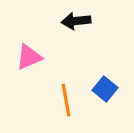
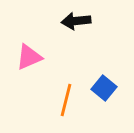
blue square: moved 1 px left, 1 px up
orange line: rotated 24 degrees clockwise
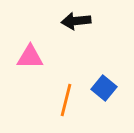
pink triangle: moved 1 px right; rotated 24 degrees clockwise
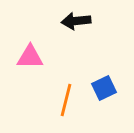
blue square: rotated 25 degrees clockwise
